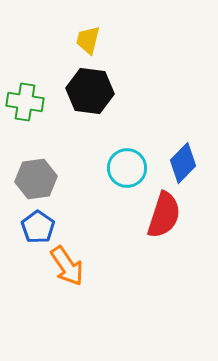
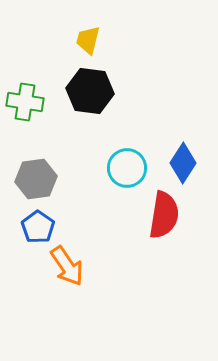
blue diamond: rotated 12 degrees counterclockwise
red semicircle: rotated 9 degrees counterclockwise
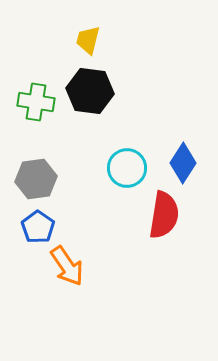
green cross: moved 11 px right
